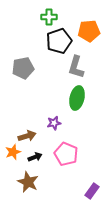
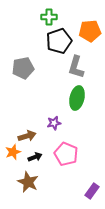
orange pentagon: moved 1 px right
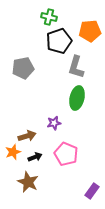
green cross: rotated 14 degrees clockwise
